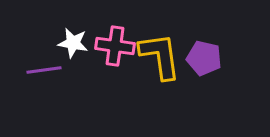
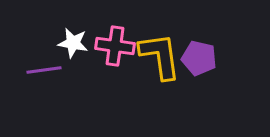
purple pentagon: moved 5 px left
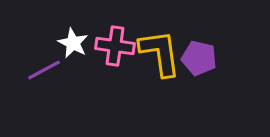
white star: rotated 16 degrees clockwise
yellow L-shape: moved 3 px up
purple line: rotated 20 degrees counterclockwise
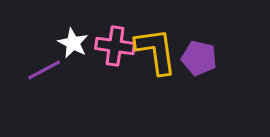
yellow L-shape: moved 4 px left, 2 px up
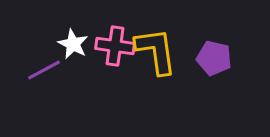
white star: moved 1 px down
purple pentagon: moved 15 px right
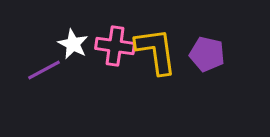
purple pentagon: moved 7 px left, 4 px up
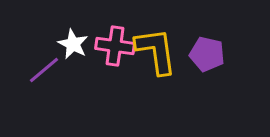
purple line: rotated 12 degrees counterclockwise
